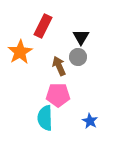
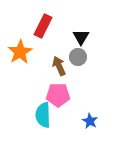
cyan semicircle: moved 2 px left, 3 px up
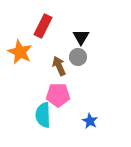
orange star: rotated 15 degrees counterclockwise
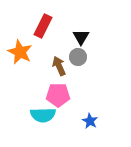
cyan semicircle: rotated 90 degrees counterclockwise
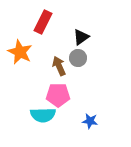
red rectangle: moved 4 px up
black triangle: rotated 24 degrees clockwise
gray circle: moved 1 px down
blue star: rotated 21 degrees counterclockwise
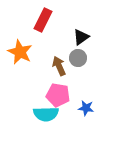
red rectangle: moved 2 px up
pink pentagon: rotated 10 degrees clockwise
cyan semicircle: moved 3 px right, 1 px up
blue star: moved 4 px left, 13 px up
